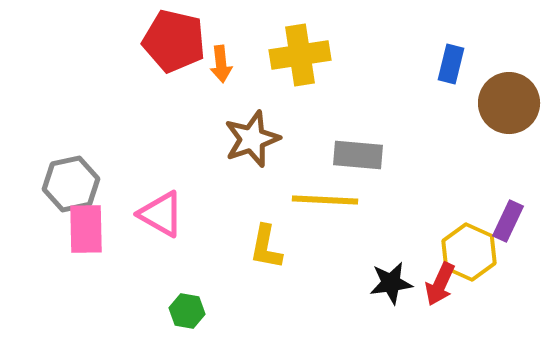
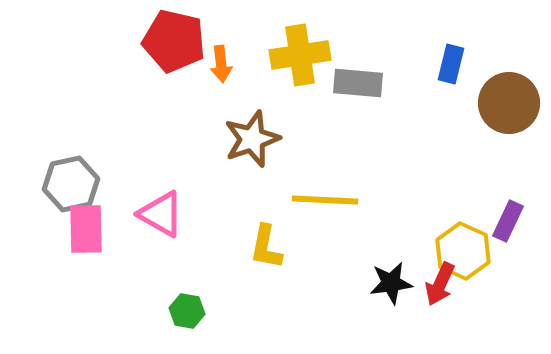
gray rectangle: moved 72 px up
yellow hexagon: moved 6 px left, 1 px up
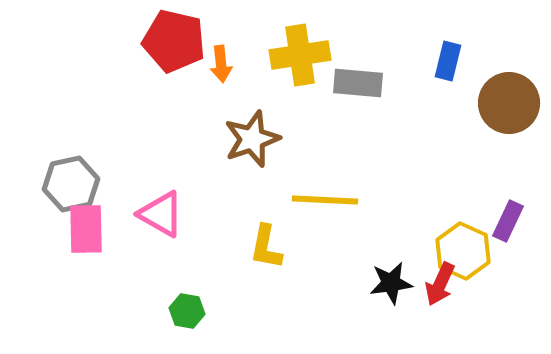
blue rectangle: moved 3 px left, 3 px up
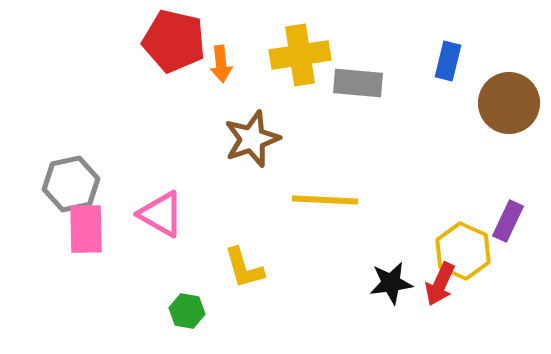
yellow L-shape: moved 22 px left, 21 px down; rotated 27 degrees counterclockwise
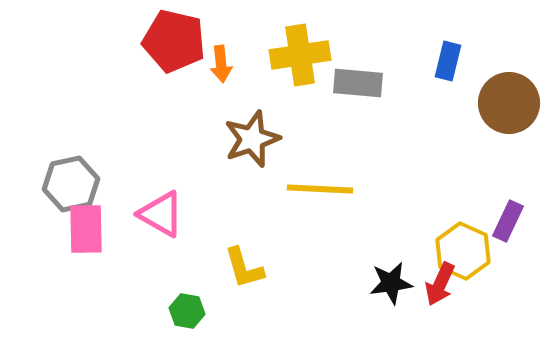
yellow line: moved 5 px left, 11 px up
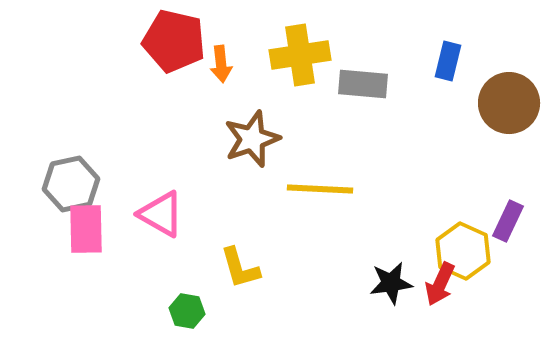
gray rectangle: moved 5 px right, 1 px down
yellow L-shape: moved 4 px left
